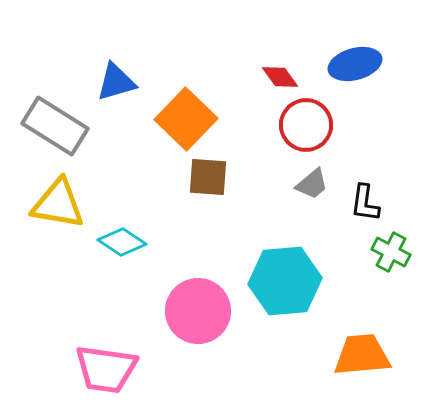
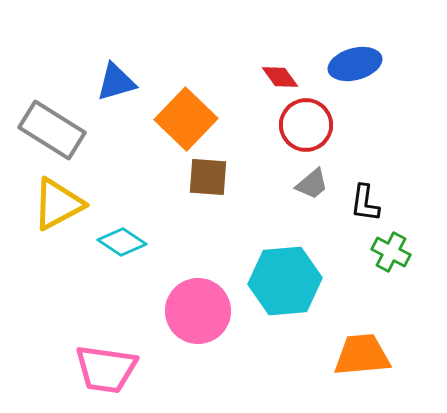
gray rectangle: moved 3 px left, 4 px down
yellow triangle: rotated 38 degrees counterclockwise
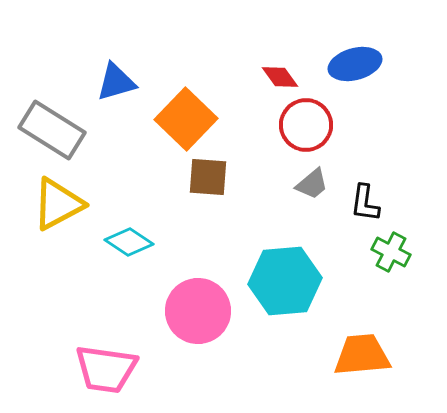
cyan diamond: moved 7 px right
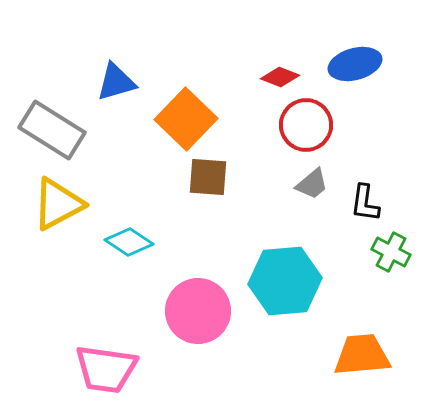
red diamond: rotated 33 degrees counterclockwise
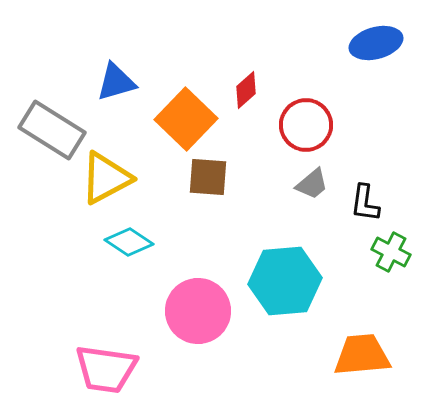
blue ellipse: moved 21 px right, 21 px up
red diamond: moved 34 px left, 13 px down; rotated 63 degrees counterclockwise
yellow triangle: moved 48 px right, 26 px up
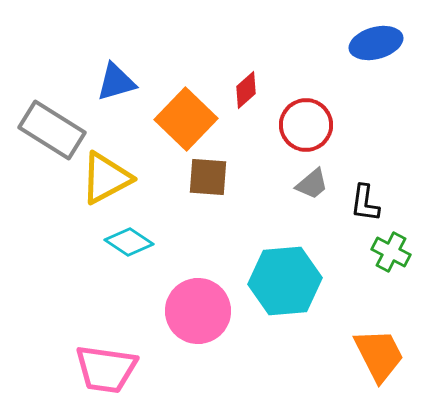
orange trapezoid: moved 17 px right; rotated 68 degrees clockwise
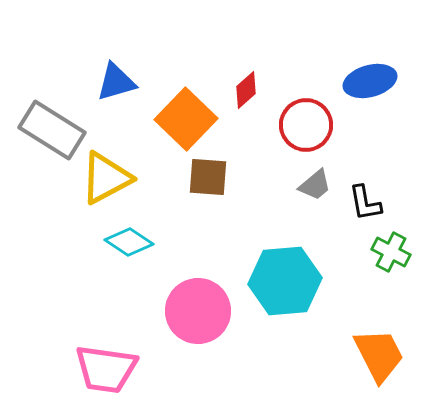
blue ellipse: moved 6 px left, 38 px down
gray trapezoid: moved 3 px right, 1 px down
black L-shape: rotated 18 degrees counterclockwise
